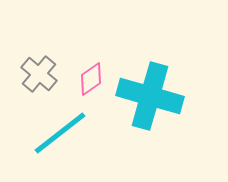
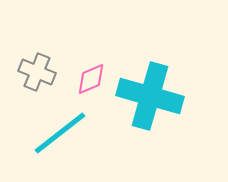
gray cross: moved 2 px left, 2 px up; rotated 18 degrees counterclockwise
pink diamond: rotated 12 degrees clockwise
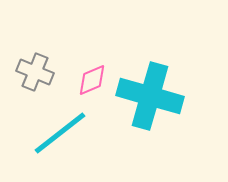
gray cross: moved 2 px left
pink diamond: moved 1 px right, 1 px down
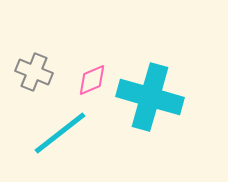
gray cross: moved 1 px left
cyan cross: moved 1 px down
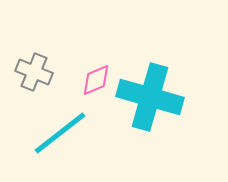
pink diamond: moved 4 px right
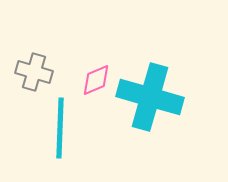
gray cross: rotated 6 degrees counterclockwise
cyan line: moved 5 px up; rotated 50 degrees counterclockwise
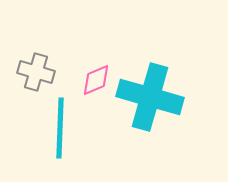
gray cross: moved 2 px right
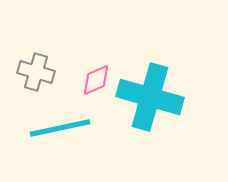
cyan line: rotated 76 degrees clockwise
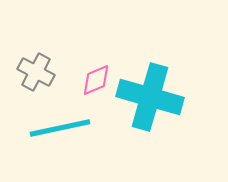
gray cross: rotated 12 degrees clockwise
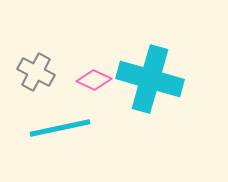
pink diamond: moved 2 px left; rotated 48 degrees clockwise
cyan cross: moved 18 px up
